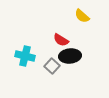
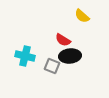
red semicircle: moved 2 px right
gray square: rotated 21 degrees counterclockwise
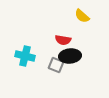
red semicircle: rotated 21 degrees counterclockwise
gray square: moved 4 px right, 1 px up
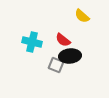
red semicircle: rotated 28 degrees clockwise
cyan cross: moved 7 px right, 14 px up
